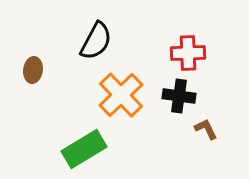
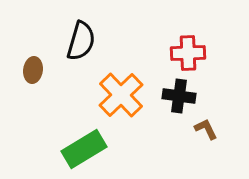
black semicircle: moved 15 px left; rotated 12 degrees counterclockwise
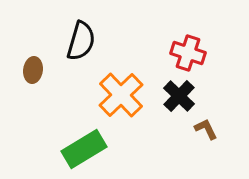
red cross: rotated 20 degrees clockwise
black cross: rotated 36 degrees clockwise
